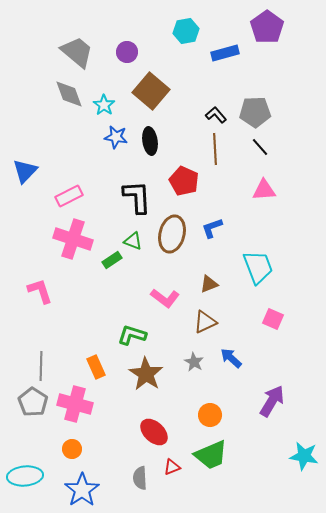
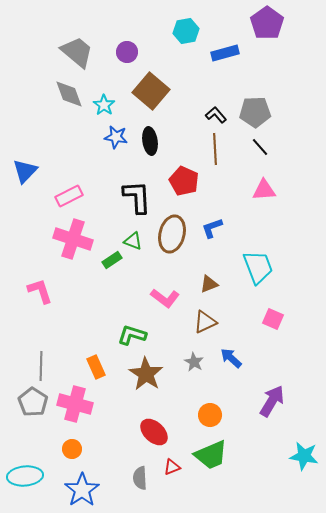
purple pentagon at (267, 27): moved 4 px up
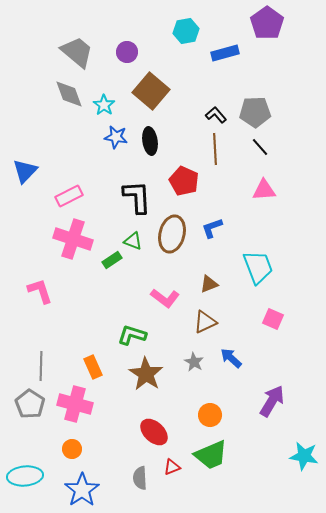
orange rectangle at (96, 367): moved 3 px left
gray pentagon at (33, 402): moved 3 px left, 2 px down
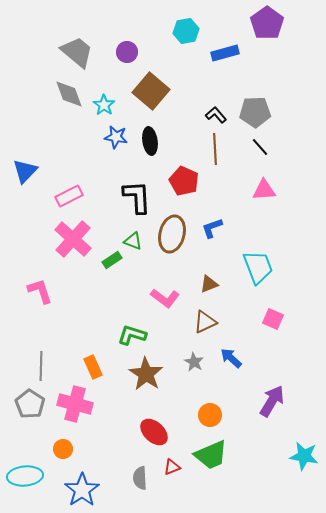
pink cross at (73, 239): rotated 24 degrees clockwise
orange circle at (72, 449): moved 9 px left
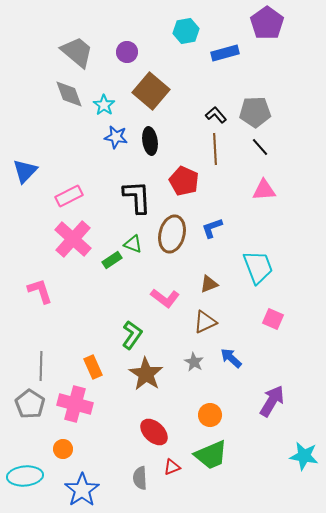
green triangle at (133, 241): moved 3 px down
green L-shape at (132, 335): rotated 108 degrees clockwise
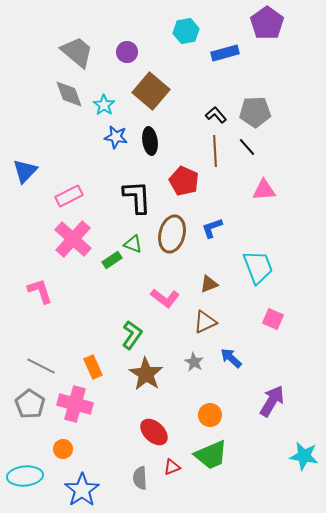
black line at (260, 147): moved 13 px left
brown line at (215, 149): moved 2 px down
gray line at (41, 366): rotated 64 degrees counterclockwise
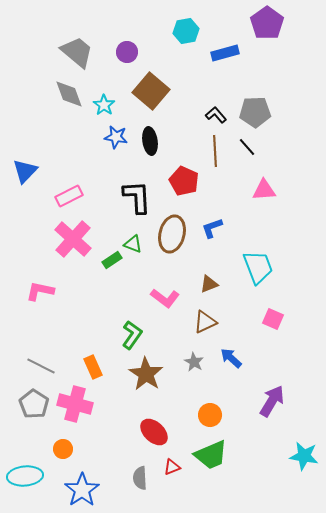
pink L-shape at (40, 291): rotated 60 degrees counterclockwise
gray pentagon at (30, 404): moved 4 px right
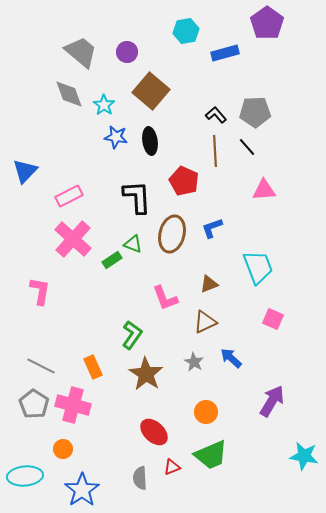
gray trapezoid at (77, 52): moved 4 px right
pink L-shape at (40, 291): rotated 88 degrees clockwise
pink L-shape at (165, 298): rotated 32 degrees clockwise
pink cross at (75, 404): moved 2 px left, 1 px down
orange circle at (210, 415): moved 4 px left, 3 px up
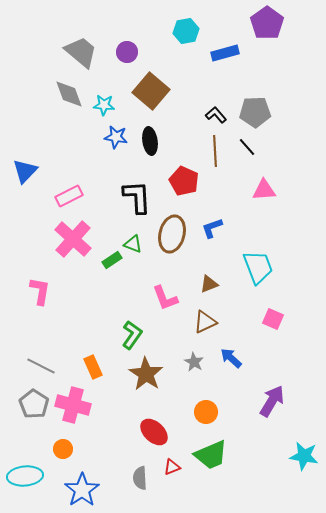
cyan star at (104, 105): rotated 30 degrees counterclockwise
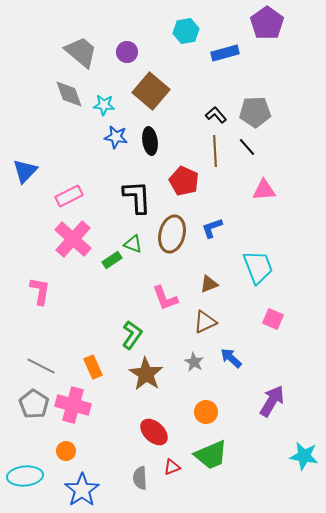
orange circle at (63, 449): moved 3 px right, 2 px down
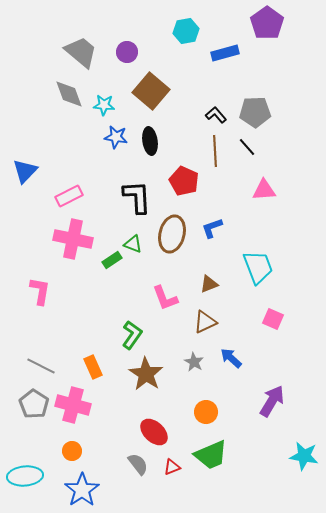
pink cross at (73, 239): rotated 30 degrees counterclockwise
orange circle at (66, 451): moved 6 px right
gray semicircle at (140, 478): moved 2 px left, 14 px up; rotated 145 degrees clockwise
